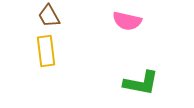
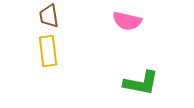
brown trapezoid: rotated 20 degrees clockwise
yellow rectangle: moved 2 px right
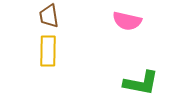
yellow rectangle: rotated 8 degrees clockwise
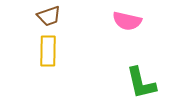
brown trapezoid: rotated 100 degrees counterclockwise
green L-shape: rotated 66 degrees clockwise
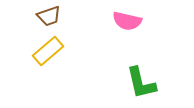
yellow rectangle: rotated 48 degrees clockwise
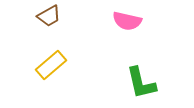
brown trapezoid: rotated 10 degrees counterclockwise
yellow rectangle: moved 3 px right, 14 px down
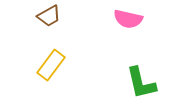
pink semicircle: moved 1 px right, 2 px up
yellow rectangle: rotated 12 degrees counterclockwise
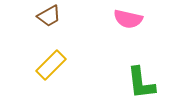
yellow rectangle: rotated 8 degrees clockwise
green L-shape: rotated 6 degrees clockwise
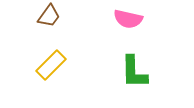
brown trapezoid: rotated 25 degrees counterclockwise
green L-shape: moved 7 px left, 11 px up; rotated 6 degrees clockwise
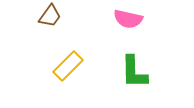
brown trapezoid: moved 1 px right
yellow rectangle: moved 17 px right, 1 px down
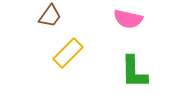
yellow rectangle: moved 13 px up
